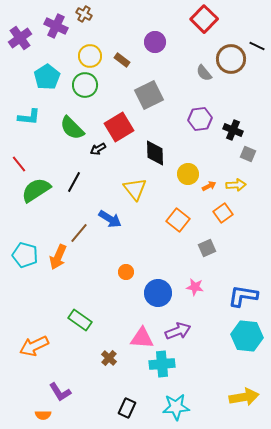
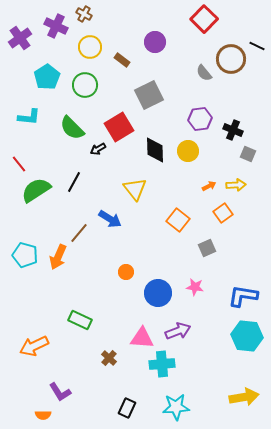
yellow circle at (90, 56): moved 9 px up
black diamond at (155, 153): moved 3 px up
yellow circle at (188, 174): moved 23 px up
green rectangle at (80, 320): rotated 10 degrees counterclockwise
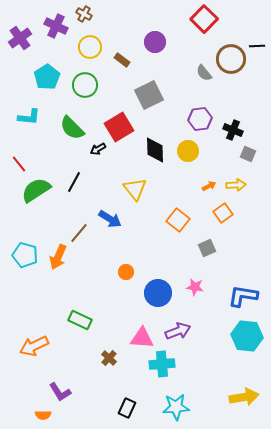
black line at (257, 46): rotated 28 degrees counterclockwise
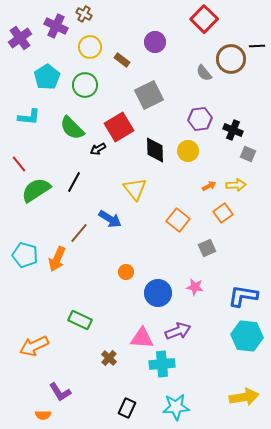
orange arrow at (58, 257): moved 1 px left, 2 px down
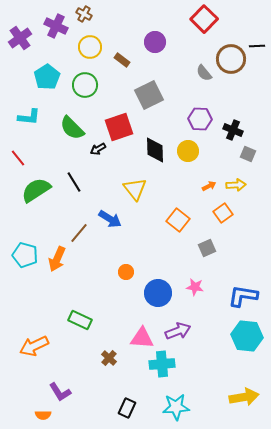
purple hexagon at (200, 119): rotated 10 degrees clockwise
red square at (119, 127): rotated 12 degrees clockwise
red line at (19, 164): moved 1 px left, 6 px up
black line at (74, 182): rotated 60 degrees counterclockwise
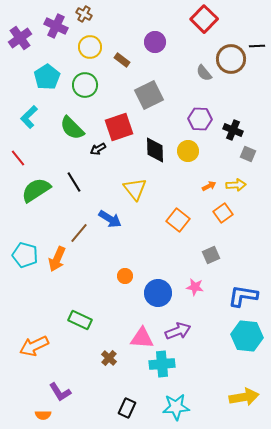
cyan L-shape at (29, 117): rotated 130 degrees clockwise
gray square at (207, 248): moved 4 px right, 7 px down
orange circle at (126, 272): moved 1 px left, 4 px down
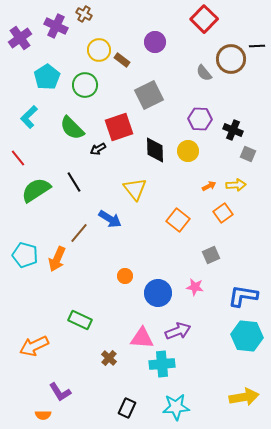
yellow circle at (90, 47): moved 9 px right, 3 px down
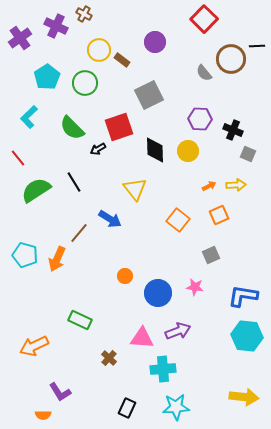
green circle at (85, 85): moved 2 px up
orange square at (223, 213): moved 4 px left, 2 px down; rotated 12 degrees clockwise
cyan cross at (162, 364): moved 1 px right, 5 px down
yellow arrow at (244, 397): rotated 16 degrees clockwise
